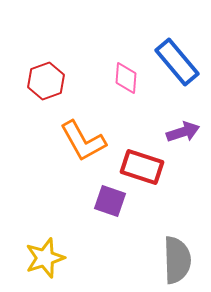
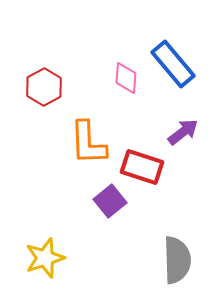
blue rectangle: moved 4 px left, 2 px down
red hexagon: moved 2 px left, 6 px down; rotated 9 degrees counterclockwise
purple arrow: rotated 20 degrees counterclockwise
orange L-shape: moved 5 px right, 2 px down; rotated 27 degrees clockwise
purple square: rotated 32 degrees clockwise
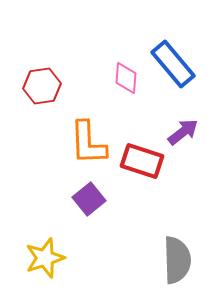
red hexagon: moved 2 px left, 1 px up; rotated 21 degrees clockwise
red rectangle: moved 6 px up
purple square: moved 21 px left, 2 px up
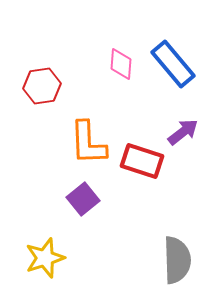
pink diamond: moved 5 px left, 14 px up
purple square: moved 6 px left
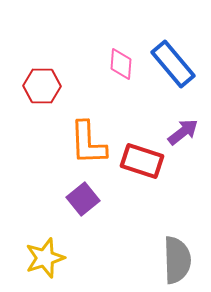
red hexagon: rotated 9 degrees clockwise
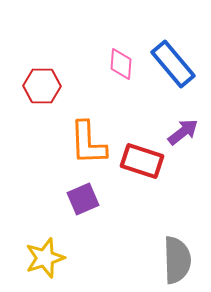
purple square: rotated 16 degrees clockwise
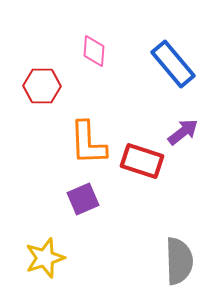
pink diamond: moved 27 px left, 13 px up
gray semicircle: moved 2 px right, 1 px down
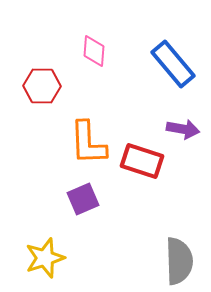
purple arrow: moved 3 px up; rotated 48 degrees clockwise
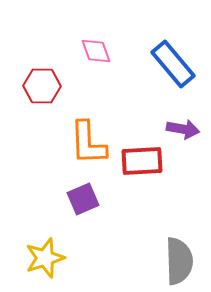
pink diamond: moved 2 px right; rotated 24 degrees counterclockwise
red rectangle: rotated 21 degrees counterclockwise
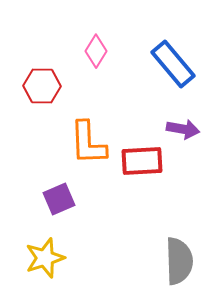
pink diamond: rotated 52 degrees clockwise
purple square: moved 24 px left
